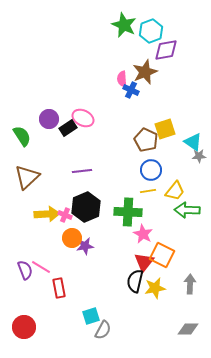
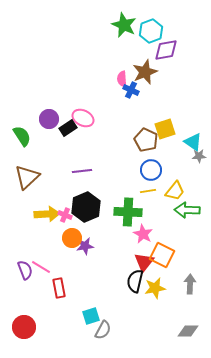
gray diamond: moved 2 px down
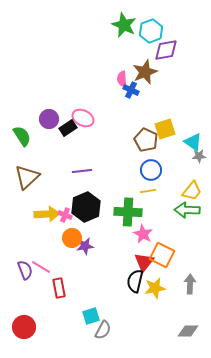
yellow trapezoid: moved 17 px right
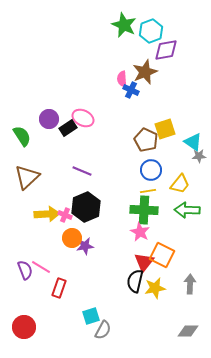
purple line: rotated 30 degrees clockwise
yellow trapezoid: moved 12 px left, 7 px up
green cross: moved 16 px right, 2 px up
pink star: moved 3 px left, 2 px up
red rectangle: rotated 30 degrees clockwise
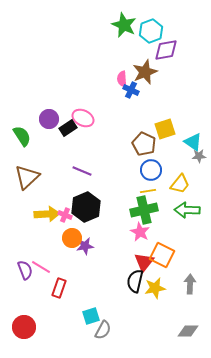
brown pentagon: moved 2 px left, 4 px down
green cross: rotated 16 degrees counterclockwise
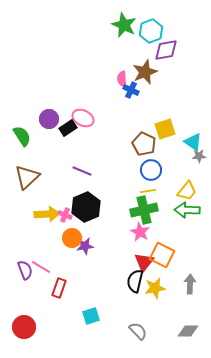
yellow trapezoid: moved 7 px right, 7 px down
gray semicircle: moved 35 px right, 1 px down; rotated 72 degrees counterclockwise
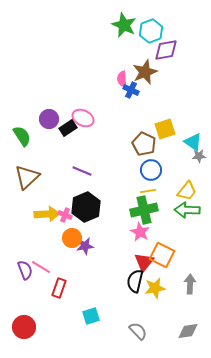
gray diamond: rotated 10 degrees counterclockwise
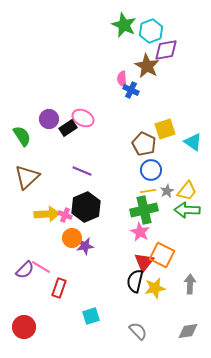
brown star: moved 2 px right, 6 px up; rotated 20 degrees counterclockwise
gray star: moved 32 px left, 35 px down; rotated 24 degrees counterclockwise
purple semicircle: rotated 66 degrees clockwise
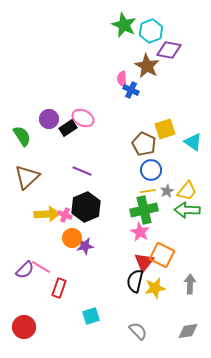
purple diamond: moved 3 px right; rotated 20 degrees clockwise
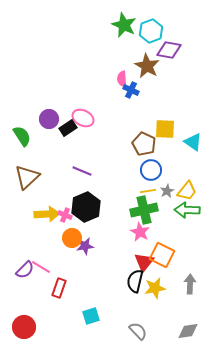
yellow square: rotated 20 degrees clockwise
